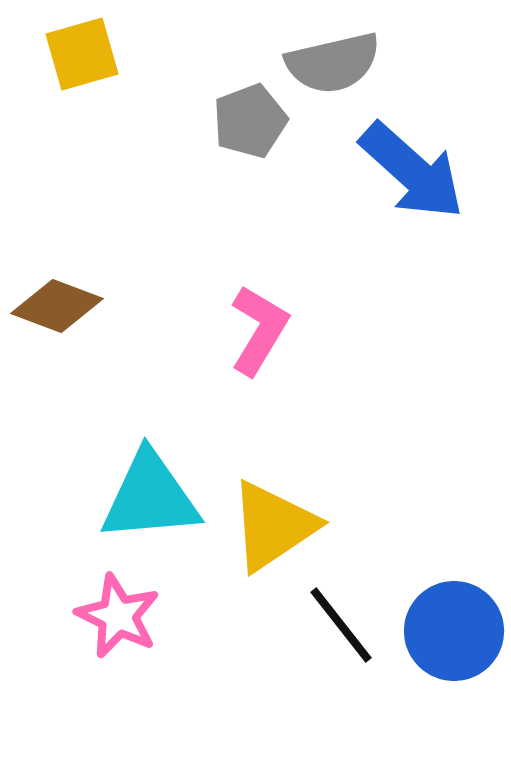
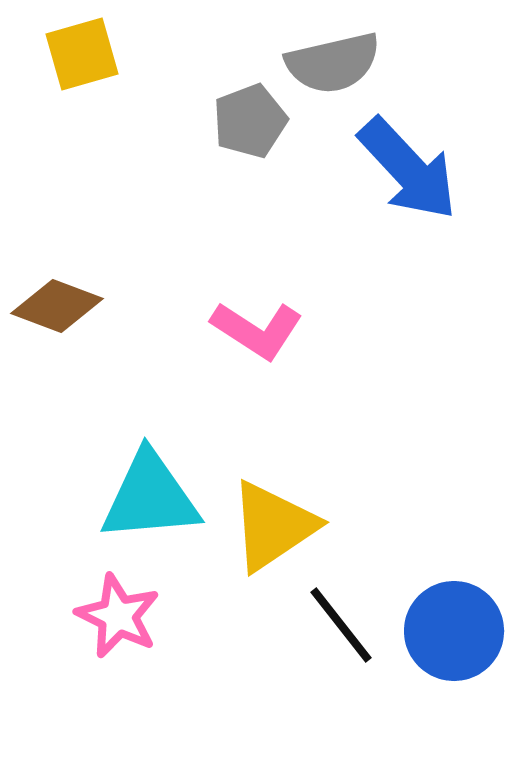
blue arrow: moved 4 px left, 2 px up; rotated 5 degrees clockwise
pink L-shape: moved 2 px left; rotated 92 degrees clockwise
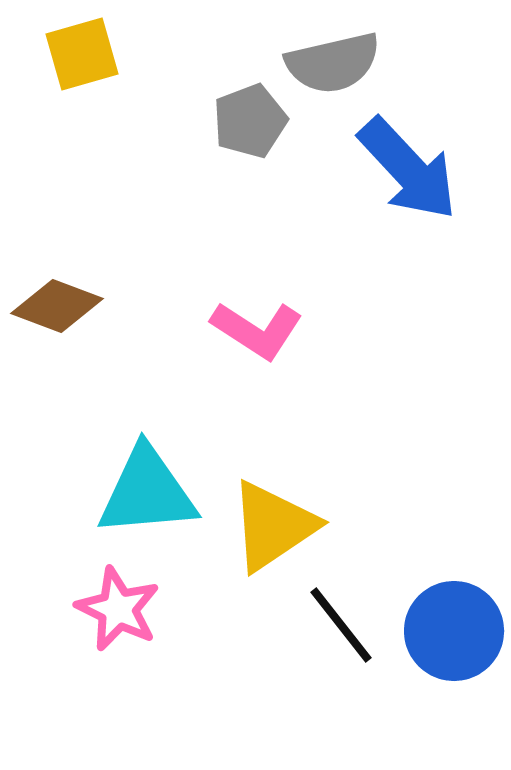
cyan triangle: moved 3 px left, 5 px up
pink star: moved 7 px up
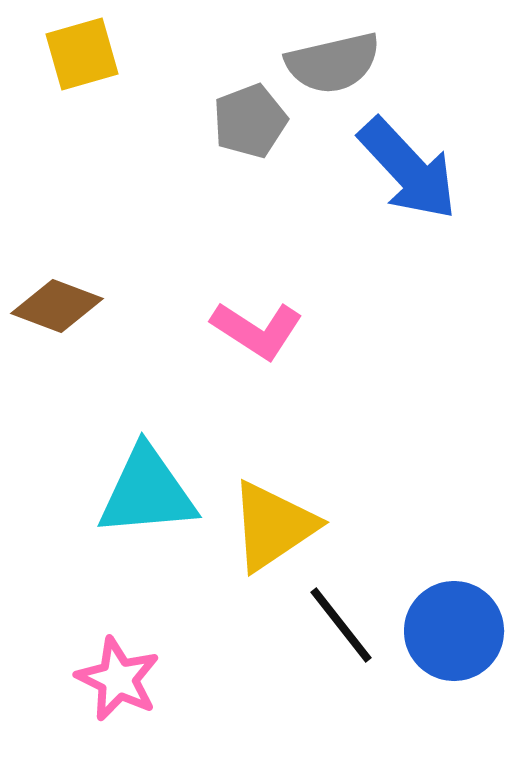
pink star: moved 70 px down
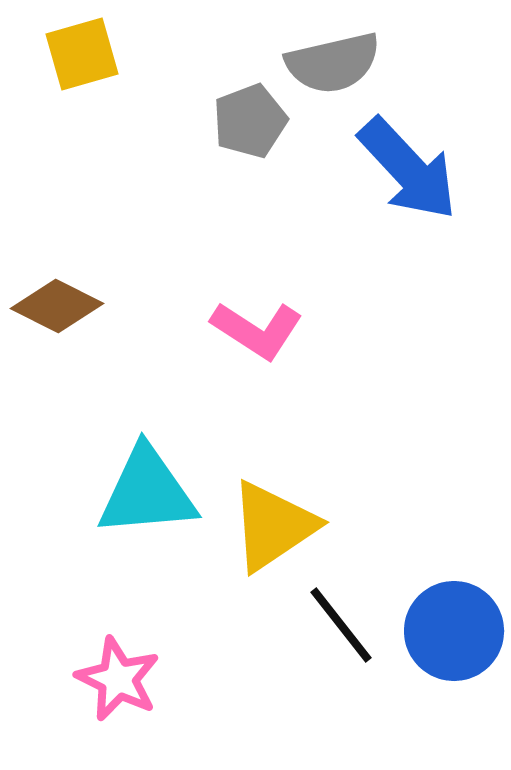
brown diamond: rotated 6 degrees clockwise
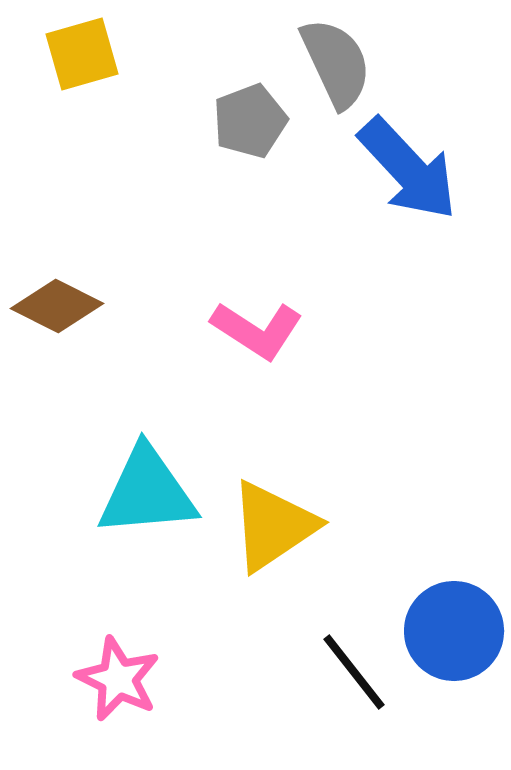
gray semicircle: moved 3 px right; rotated 102 degrees counterclockwise
black line: moved 13 px right, 47 px down
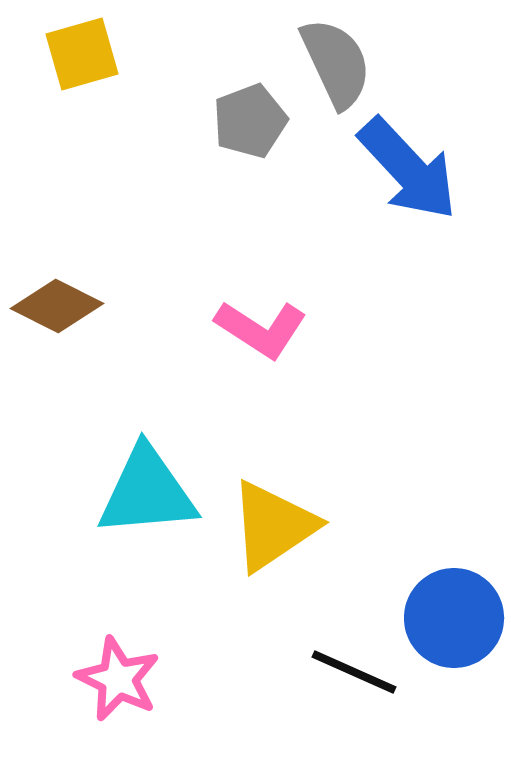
pink L-shape: moved 4 px right, 1 px up
blue circle: moved 13 px up
black line: rotated 28 degrees counterclockwise
